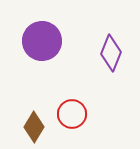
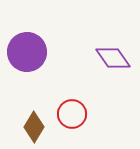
purple circle: moved 15 px left, 11 px down
purple diamond: moved 2 px right, 5 px down; rotated 57 degrees counterclockwise
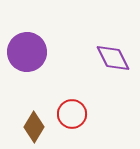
purple diamond: rotated 9 degrees clockwise
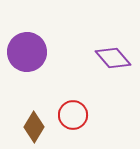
purple diamond: rotated 15 degrees counterclockwise
red circle: moved 1 px right, 1 px down
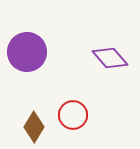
purple diamond: moved 3 px left
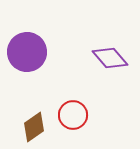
brown diamond: rotated 24 degrees clockwise
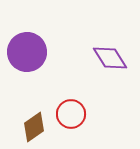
purple diamond: rotated 9 degrees clockwise
red circle: moved 2 px left, 1 px up
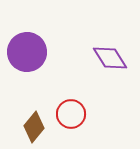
brown diamond: rotated 16 degrees counterclockwise
